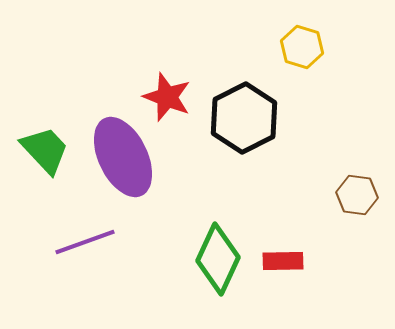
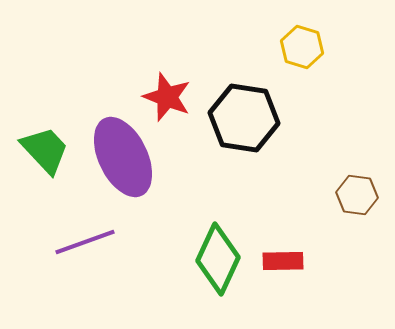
black hexagon: rotated 24 degrees counterclockwise
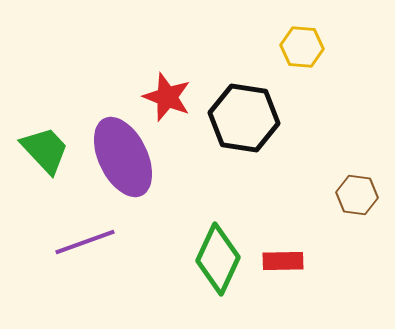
yellow hexagon: rotated 12 degrees counterclockwise
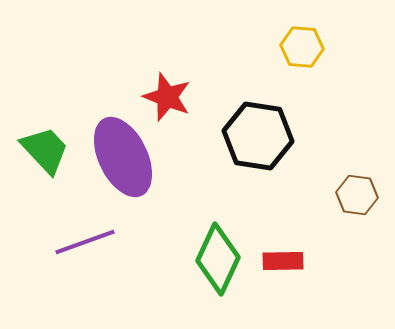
black hexagon: moved 14 px right, 18 px down
